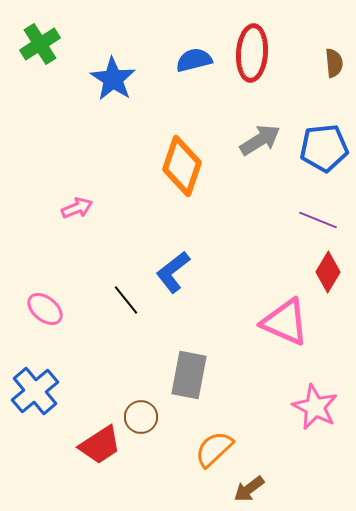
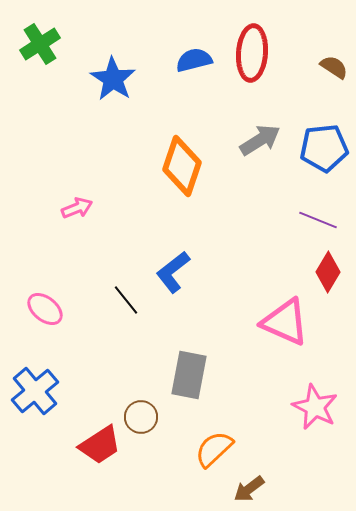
brown semicircle: moved 4 px down; rotated 52 degrees counterclockwise
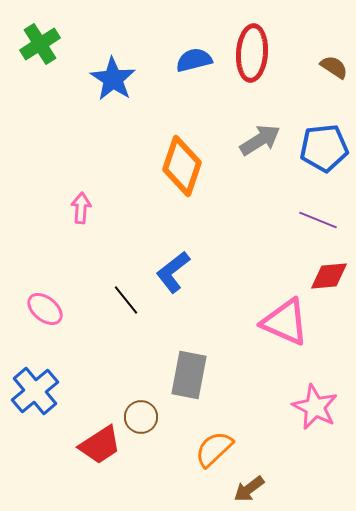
pink arrow: moved 4 px right; rotated 64 degrees counterclockwise
red diamond: moved 1 px right, 4 px down; rotated 54 degrees clockwise
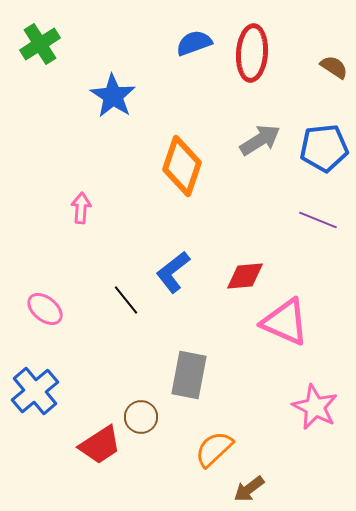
blue semicircle: moved 17 px up; rotated 6 degrees counterclockwise
blue star: moved 17 px down
red diamond: moved 84 px left
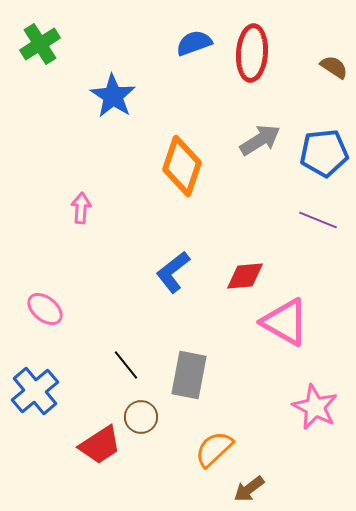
blue pentagon: moved 5 px down
black line: moved 65 px down
pink triangle: rotated 6 degrees clockwise
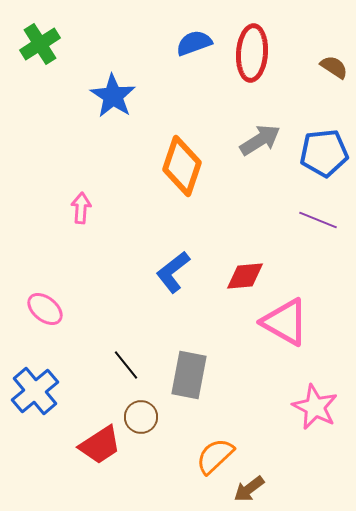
orange semicircle: moved 1 px right, 7 px down
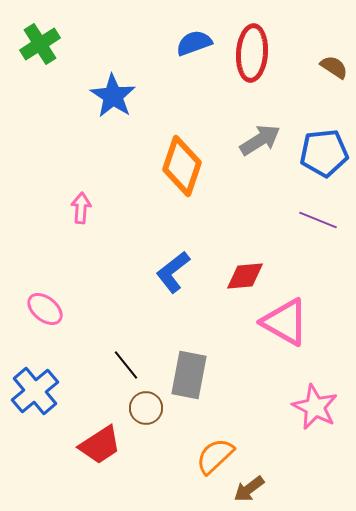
brown circle: moved 5 px right, 9 px up
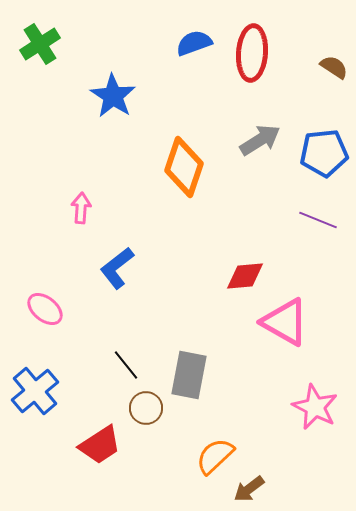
orange diamond: moved 2 px right, 1 px down
blue L-shape: moved 56 px left, 4 px up
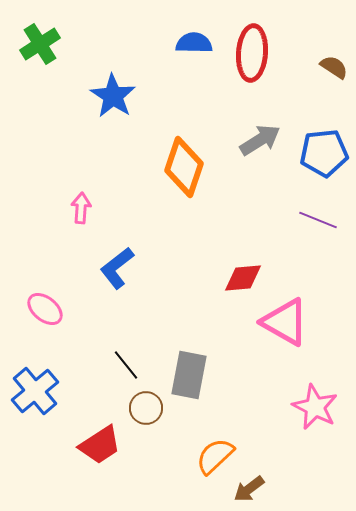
blue semicircle: rotated 21 degrees clockwise
red diamond: moved 2 px left, 2 px down
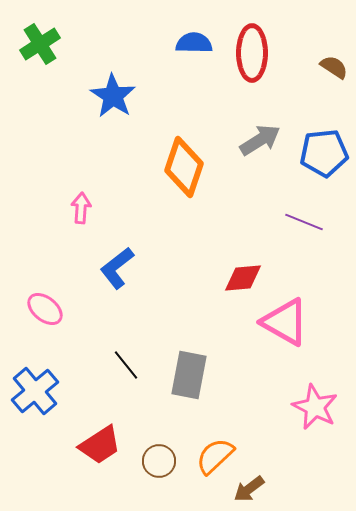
red ellipse: rotated 4 degrees counterclockwise
purple line: moved 14 px left, 2 px down
brown circle: moved 13 px right, 53 px down
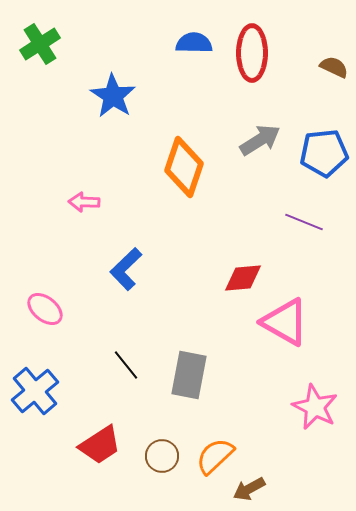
brown semicircle: rotated 8 degrees counterclockwise
pink arrow: moved 3 px right, 6 px up; rotated 92 degrees counterclockwise
blue L-shape: moved 9 px right, 1 px down; rotated 6 degrees counterclockwise
brown circle: moved 3 px right, 5 px up
brown arrow: rotated 8 degrees clockwise
